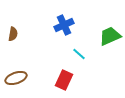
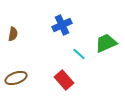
blue cross: moved 2 px left
green trapezoid: moved 4 px left, 7 px down
red rectangle: rotated 66 degrees counterclockwise
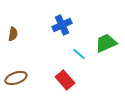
red rectangle: moved 1 px right
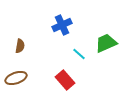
brown semicircle: moved 7 px right, 12 px down
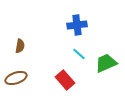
blue cross: moved 15 px right; rotated 18 degrees clockwise
green trapezoid: moved 20 px down
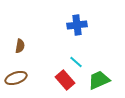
cyan line: moved 3 px left, 8 px down
green trapezoid: moved 7 px left, 17 px down
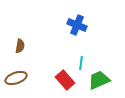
blue cross: rotated 30 degrees clockwise
cyan line: moved 5 px right, 1 px down; rotated 56 degrees clockwise
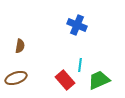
cyan line: moved 1 px left, 2 px down
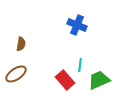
brown semicircle: moved 1 px right, 2 px up
brown ellipse: moved 4 px up; rotated 15 degrees counterclockwise
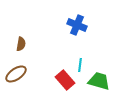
green trapezoid: moved 1 px down; rotated 40 degrees clockwise
